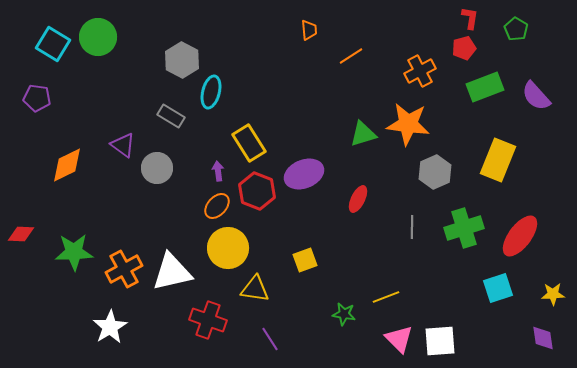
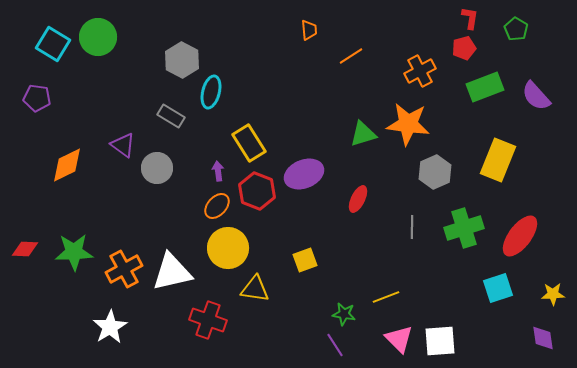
red diamond at (21, 234): moved 4 px right, 15 px down
purple line at (270, 339): moved 65 px right, 6 px down
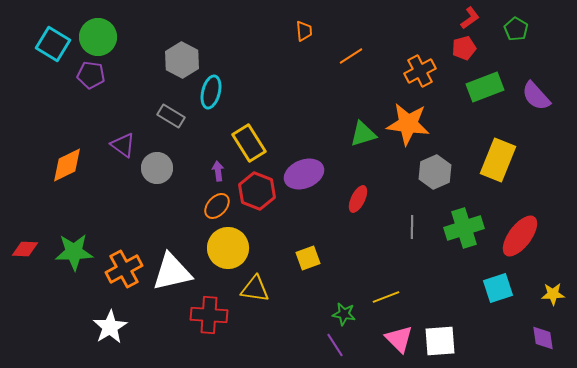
red L-shape at (470, 18): rotated 45 degrees clockwise
orange trapezoid at (309, 30): moved 5 px left, 1 px down
purple pentagon at (37, 98): moved 54 px right, 23 px up
yellow square at (305, 260): moved 3 px right, 2 px up
red cross at (208, 320): moved 1 px right, 5 px up; rotated 15 degrees counterclockwise
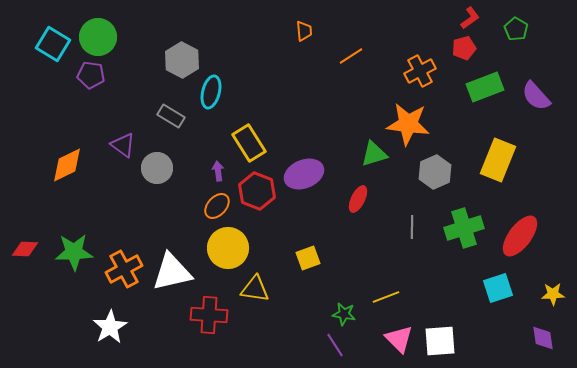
green triangle at (363, 134): moved 11 px right, 20 px down
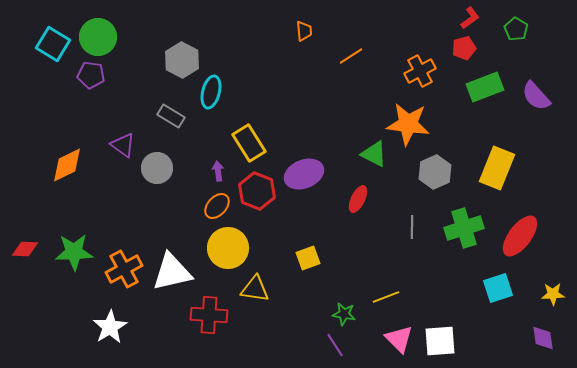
green triangle at (374, 154): rotated 44 degrees clockwise
yellow rectangle at (498, 160): moved 1 px left, 8 px down
